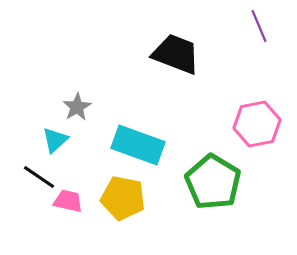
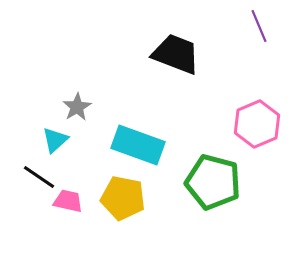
pink hexagon: rotated 12 degrees counterclockwise
green pentagon: rotated 16 degrees counterclockwise
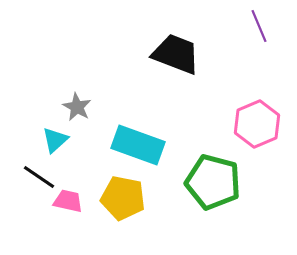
gray star: rotated 12 degrees counterclockwise
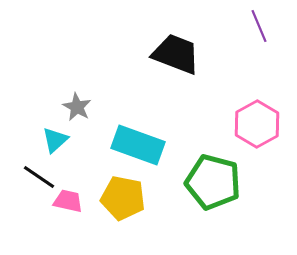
pink hexagon: rotated 6 degrees counterclockwise
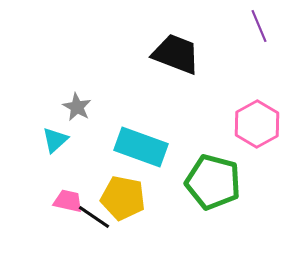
cyan rectangle: moved 3 px right, 2 px down
black line: moved 55 px right, 40 px down
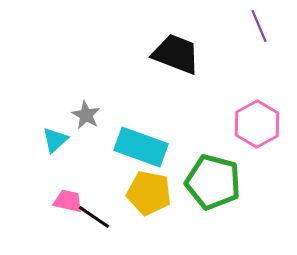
gray star: moved 9 px right, 8 px down
yellow pentagon: moved 26 px right, 5 px up
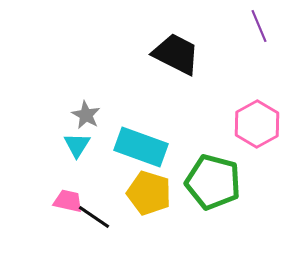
black trapezoid: rotated 6 degrees clockwise
cyan triangle: moved 22 px right, 5 px down; rotated 16 degrees counterclockwise
yellow pentagon: rotated 6 degrees clockwise
